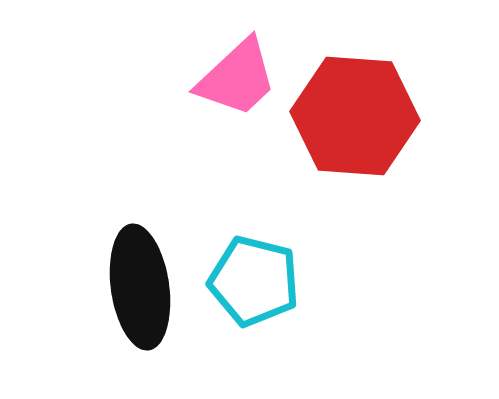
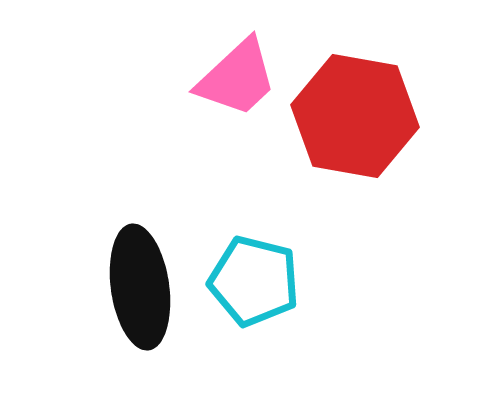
red hexagon: rotated 6 degrees clockwise
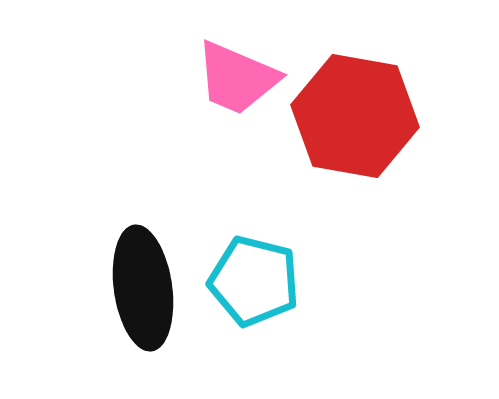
pink trapezoid: rotated 66 degrees clockwise
black ellipse: moved 3 px right, 1 px down
